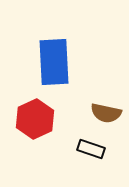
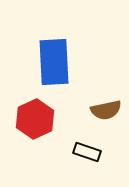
brown semicircle: moved 3 px up; rotated 24 degrees counterclockwise
black rectangle: moved 4 px left, 3 px down
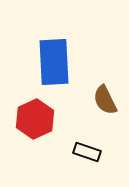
brown semicircle: moved 1 px left, 10 px up; rotated 76 degrees clockwise
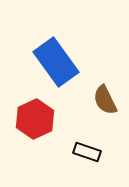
blue rectangle: moved 2 px right; rotated 33 degrees counterclockwise
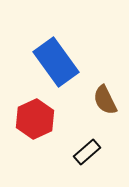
black rectangle: rotated 60 degrees counterclockwise
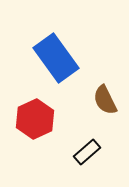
blue rectangle: moved 4 px up
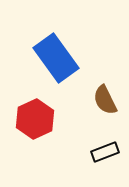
black rectangle: moved 18 px right; rotated 20 degrees clockwise
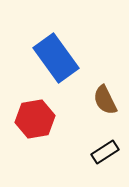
red hexagon: rotated 15 degrees clockwise
black rectangle: rotated 12 degrees counterclockwise
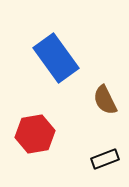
red hexagon: moved 15 px down
black rectangle: moved 7 px down; rotated 12 degrees clockwise
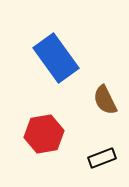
red hexagon: moved 9 px right
black rectangle: moved 3 px left, 1 px up
